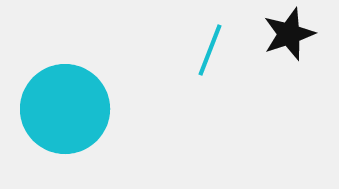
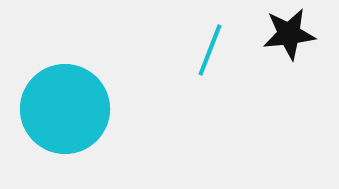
black star: rotated 12 degrees clockwise
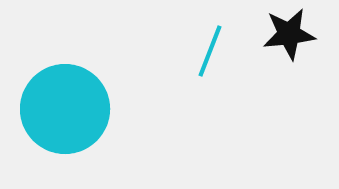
cyan line: moved 1 px down
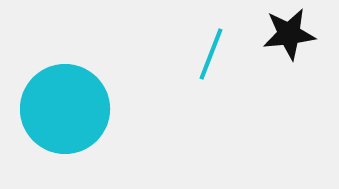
cyan line: moved 1 px right, 3 px down
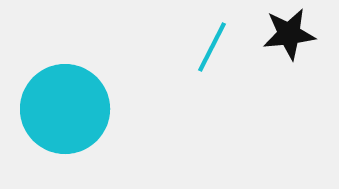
cyan line: moved 1 px right, 7 px up; rotated 6 degrees clockwise
